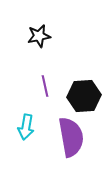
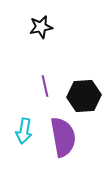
black star: moved 2 px right, 9 px up
cyan arrow: moved 2 px left, 4 px down
purple semicircle: moved 8 px left
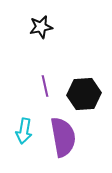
black hexagon: moved 2 px up
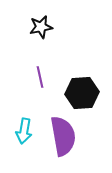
purple line: moved 5 px left, 9 px up
black hexagon: moved 2 px left, 1 px up
purple semicircle: moved 1 px up
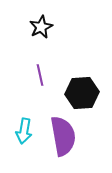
black star: rotated 15 degrees counterclockwise
purple line: moved 2 px up
